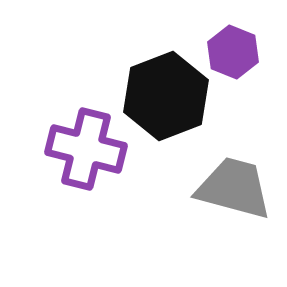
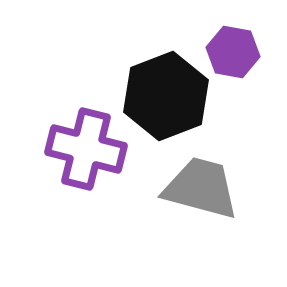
purple hexagon: rotated 12 degrees counterclockwise
gray trapezoid: moved 33 px left
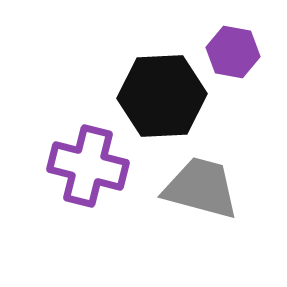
black hexagon: moved 4 px left; rotated 18 degrees clockwise
purple cross: moved 2 px right, 17 px down
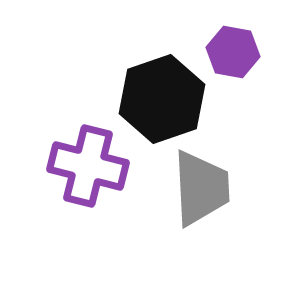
black hexagon: moved 3 px down; rotated 16 degrees counterclockwise
gray trapezoid: rotated 72 degrees clockwise
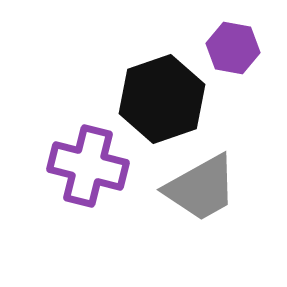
purple hexagon: moved 4 px up
gray trapezoid: rotated 64 degrees clockwise
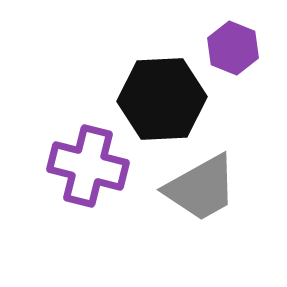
purple hexagon: rotated 12 degrees clockwise
black hexagon: rotated 16 degrees clockwise
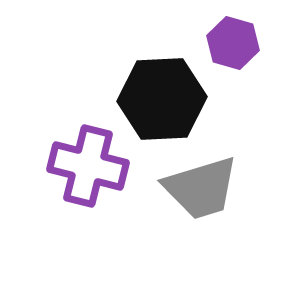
purple hexagon: moved 5 px up; rotated 6 degrees counterclockwise
gray trapezoid: rotated 12 degrees clockwise
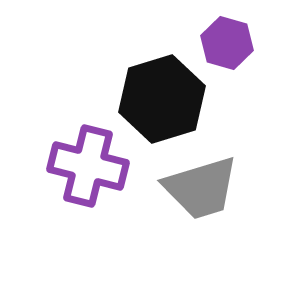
purple hexagon: moved 6 px left
black hexagon: rotated 14 degrees counterclockwise
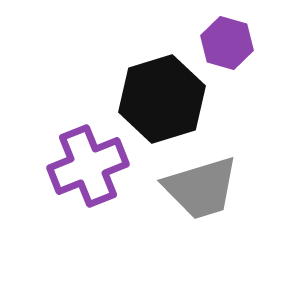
purple cross: rotated 36 degrees counterclockwise
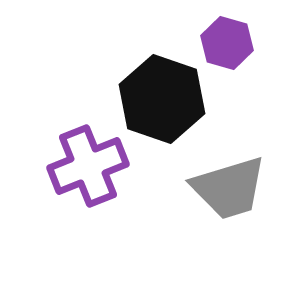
black hexagon: rotated 24 degrees counterclockwise
gray trapezoid: moved 28 px right
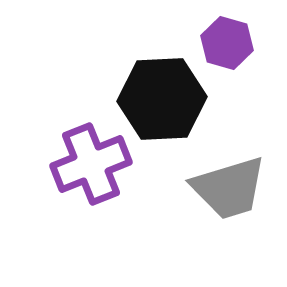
black hexagon: rotated 22 degrees counterclockwise
purple cross: moved 3 px right, 2 px up
